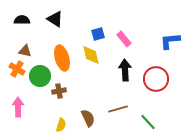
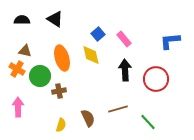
blue square: rotated 24 degrees counterclockwise
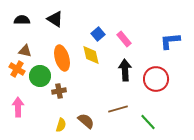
brown semicircle: moved 2 px left, 3 px down; rotated 24 degrees counterclockwise
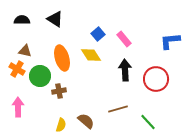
yellow diamond: rotated 20 degrees counterclockwise
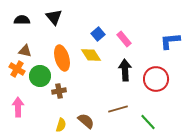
black triangle: moved 1 px left, 2 px up; rotated 18 degrees clockwise
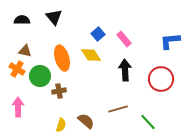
red circle: moved 5 px right
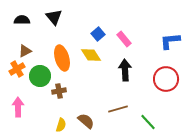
brown triangle: rotated 40 degrees counterclockwise
orange cross: rotated 28 degrees clockwise
red circle: moved 5 px right
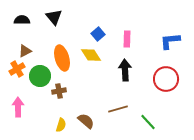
pink rectangle: moved 3 px right; rotated 42 degrees clockwise
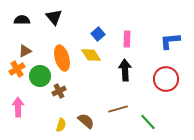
brown cross: rotated 16 degrees counterclockwise
